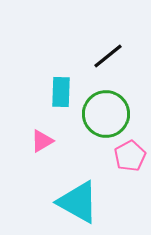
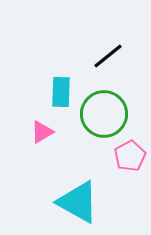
green circle: moved 2 px left
pink triangle: moved 9 px up
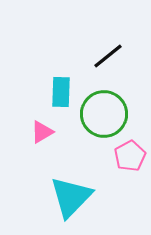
cyan triangle: moved 7 px left, 5 px up; rotated 45 degrees clockwise
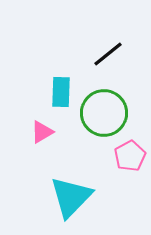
black line: moved 2 px up
green circle: moved 1 px up
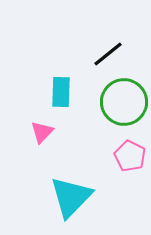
green circle: moved 20 px right, 11 px up
pink triangle: rotated 15 degrees counterclockwise
pink pentagon: rotated 16 degrees counterclockwise
